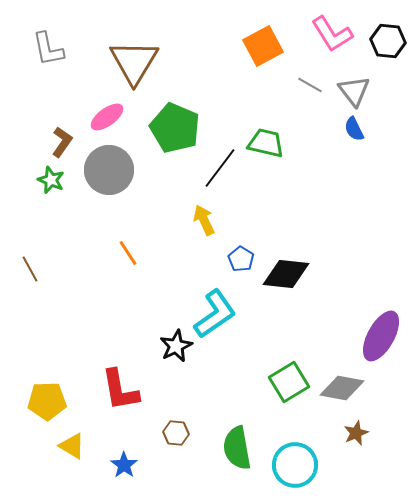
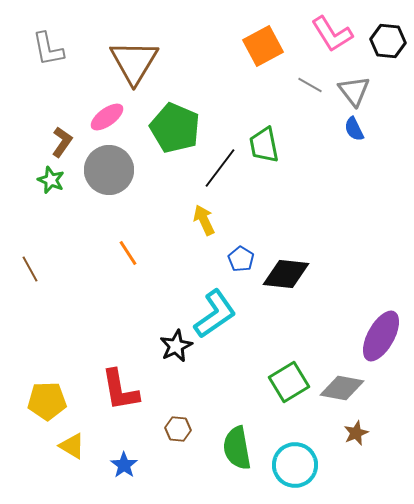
green trapezoid: moved 2 px left, 2 px down; rotated 114 degrees counterclockwise
brown hexagon: moved 2 px right, 4 px up
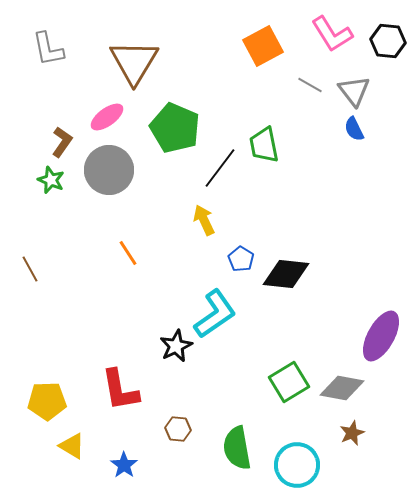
brown star: moved 4 px left
cyan circle: moved 2 px right
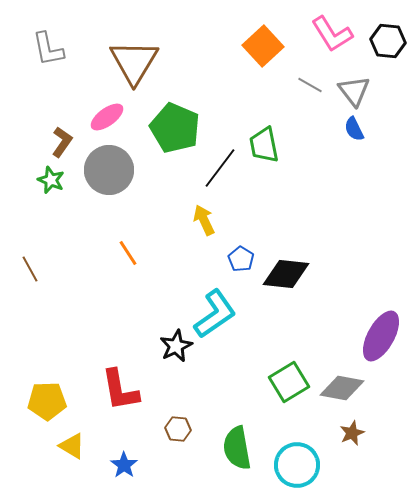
orange square: rotated 15 degrees counterclockwise
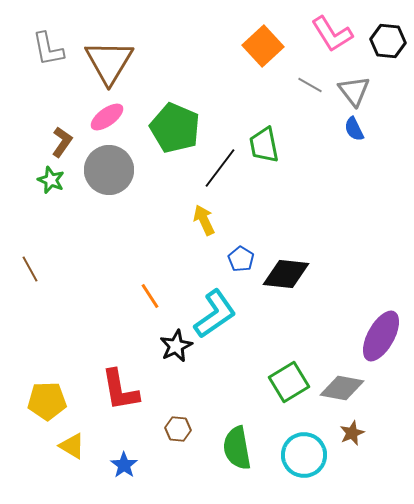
brown triangle: moved 25 px left
orange line: moved 22 px right, 43 px down
cyan circle: moved 7 px right, 10 px up
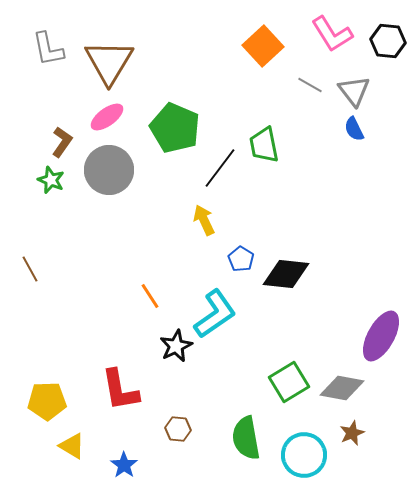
green semicircle: moved 9 px right, 10 px up
